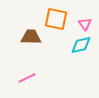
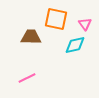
cyan diamond: moved 6 px left
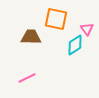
pink triangle: moved 2 px right, 5 px down
cyan diamond: rotated 20 degrees counterclockwise
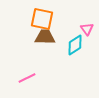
orange square: moved 14 px left
brown trapezoid: moved 14 px right
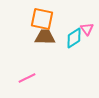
cyan diamond: moved 1 px left, 7 px up
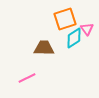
orange square: moved 23 px right; rotated 30 degrees counterclockwise
brown trapezoid: moved 1 px left, 11 px down
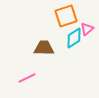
orange square: moved 1 px right, 3 px up
pink triangle: rotated 24 degrees clockwise
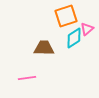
pink line: rotated 18 degrees clockwise
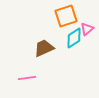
brown trapezoid: rotated 25 degrees counterclockwise
